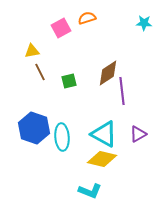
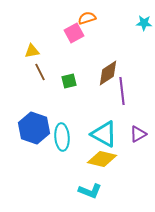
pink square: moved 13 px right, 5 px down
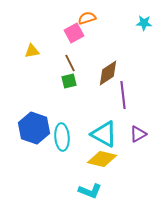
brown line: moved 30 px right, 9 px up
purple line: moved 1 px right, 4 px down
